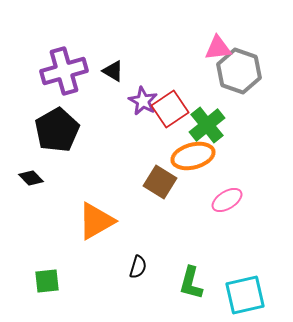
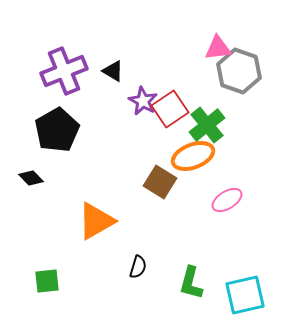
purple cross: rotated 6 degrees counterclockwise
orange ellipse: rotated 6 degrees counterclockwise
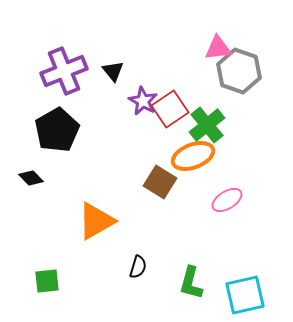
black triangle: rotated 20 degrees clockwise
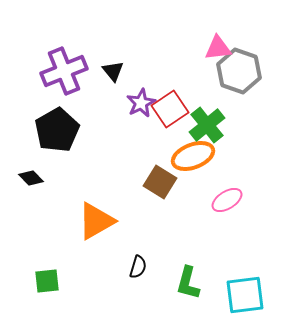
purple star: moved 2 px left, 2 px down; rotated 16 degrees clockwise
green L-shape: moved 3 px left
cyan square: rotated 6 degrees clockwise
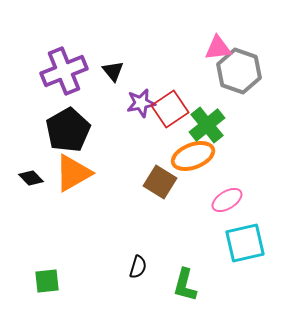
purple star: rotated 16 degrees clockwise
black pentagon: moved 11 px right
orange triangle: moved 23 px left, 48 px up
green L-shape: moved 3 px left, 2 px down
cyan square: moved 52 px up; rotated 6 degrees counterclockwise
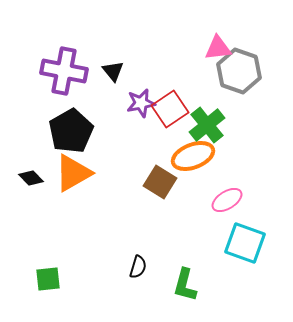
purple cross: rotated 33 degrees clockwise
black pentagon: moved 3 px right, 1 px down
cyan square: rotated 33 degrees clockwise
green square: moved 1 px right, 2 px up
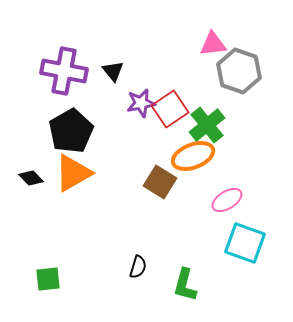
pink triangle: moved 5 px left, 4 px up
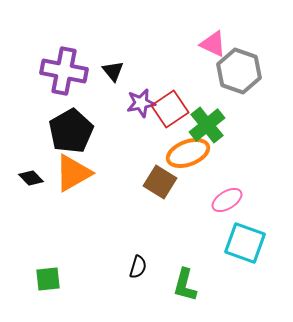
pink triangle: rotated 32 degrees clockwise
orange ellipse: moved 5 px left, 3 px up
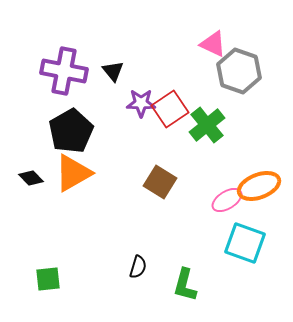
purple star: rotated 12 degrees clockwise
orange ellipse: moved 71 px right, 33 px down
